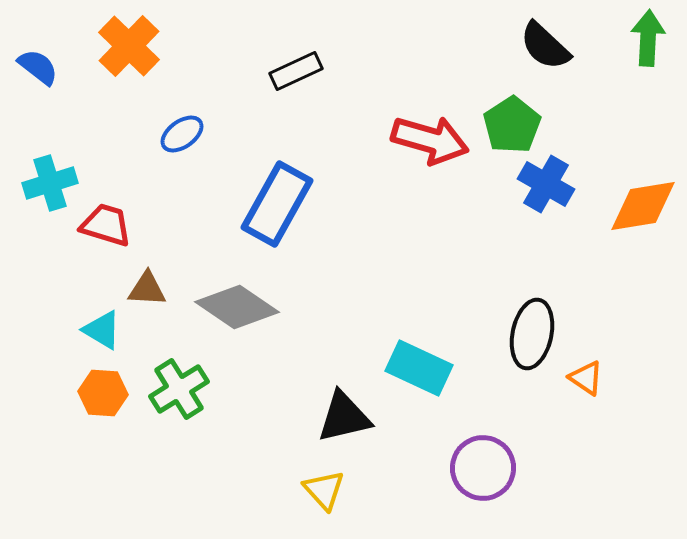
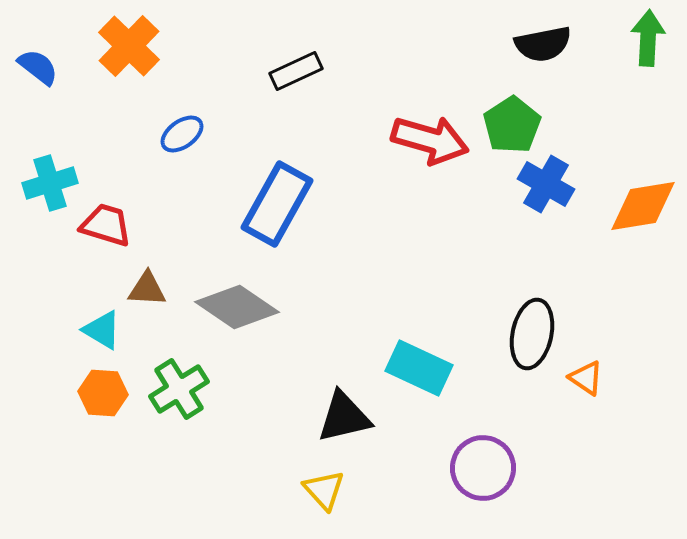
black semicircle: moved 2 px left, 2 px up; rotated 54 degrees counterclockwise
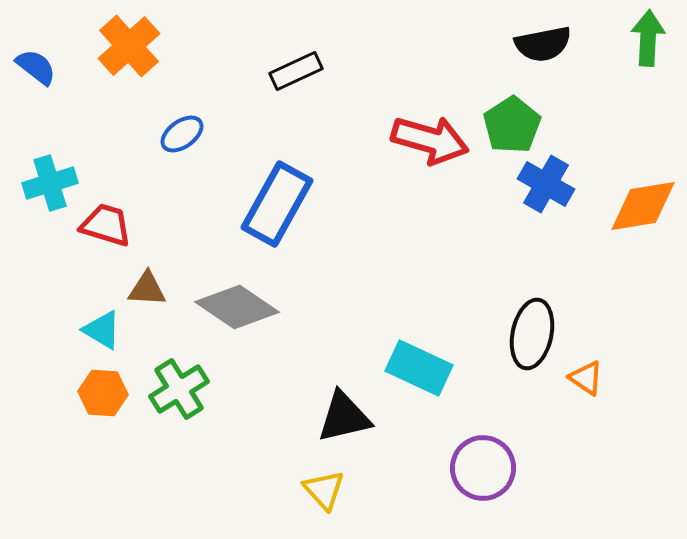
orange cross: rotated 4 degrees clockwise
blue semicircle: moved 2 px left
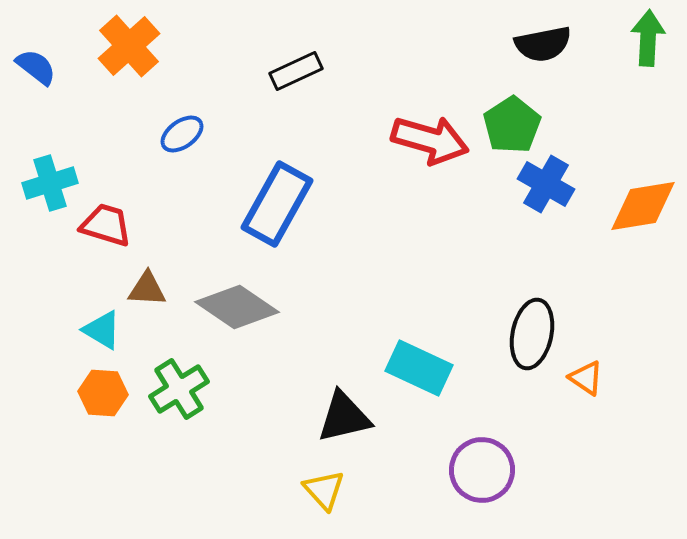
purple circle: moved 1 px left, 2 px down
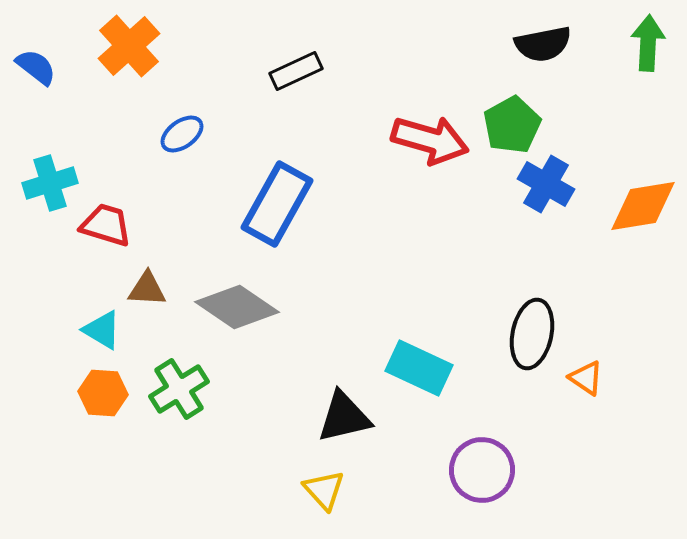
green arrow: moved 5 px down
green pentagon: rotated 4 degrees clockwise
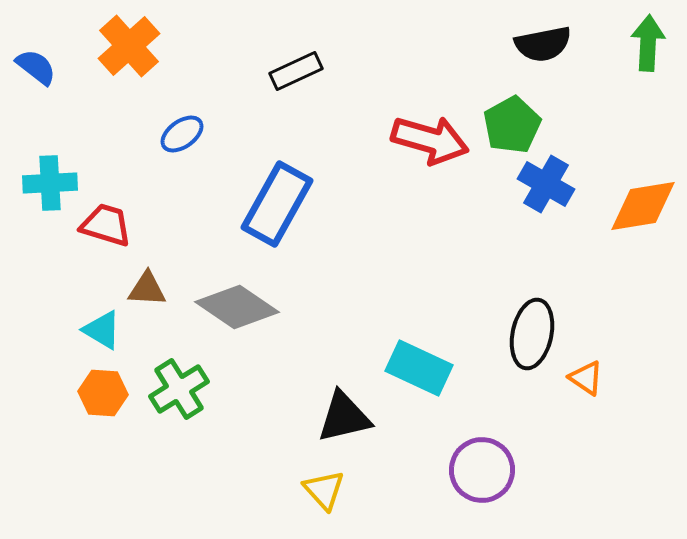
cyan cross: rotated 14 degrees clockwise
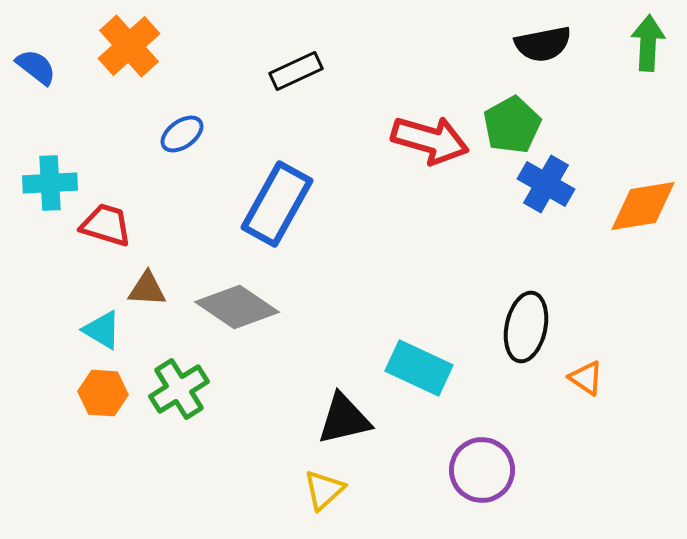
black ellipse: moved 6 px left, 7 px up
black triangle: moved 2 px down
yellow triangle: rotated 30 degrees clockwise
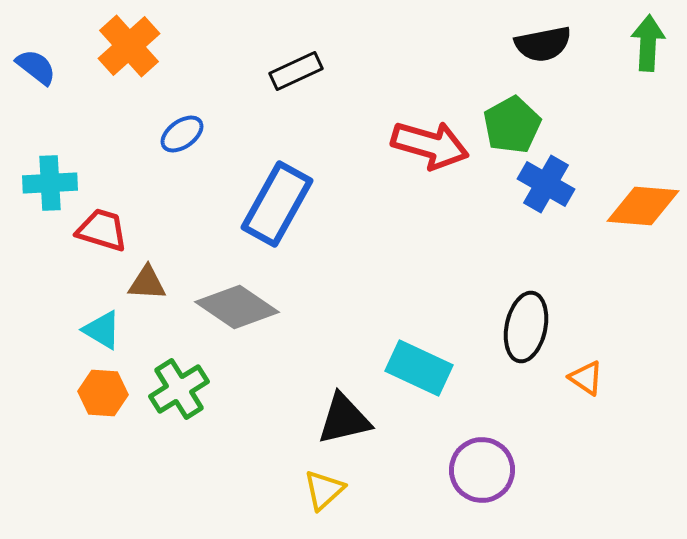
red arrow: moved 5 px down
orange diamond: rotated 14 degrees clockwise
red trapezoid: moved 4 px left, 5 px down
brown triangle: moved 6 px up
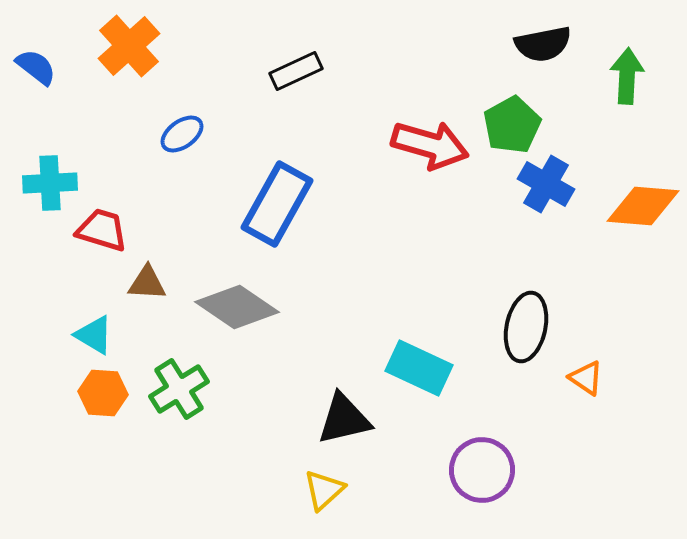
green arrow: moved 21 px left, 33 px down
cyan triangle: moved 8 px left, 5 px down
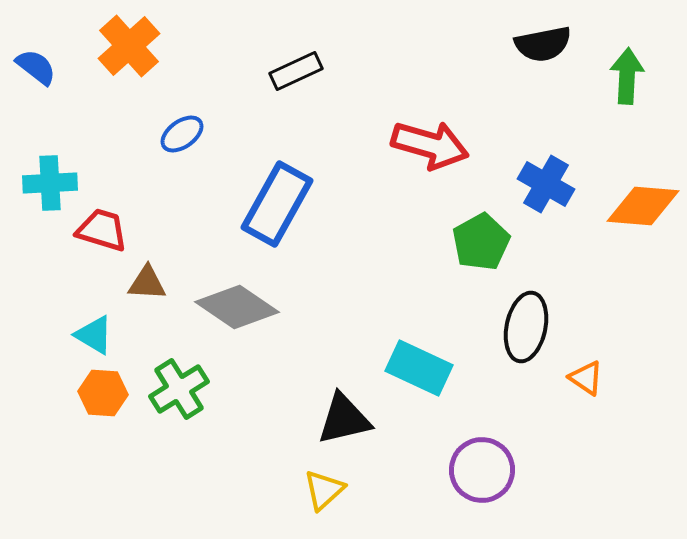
green pentagon: moved 31 px left, 117 px down
